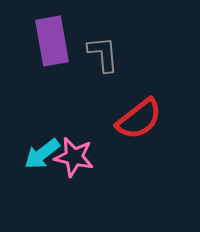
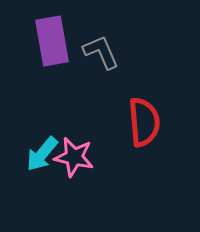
gray L-shape: moved 2 px left, 2 px up; rotated 18 degrees counterclockwise
red semicircle: moved 5 px right, 3 px down; rotated 57 degrees counterclockwise
cyan arrow: rotated 12 degrees counterclockwise
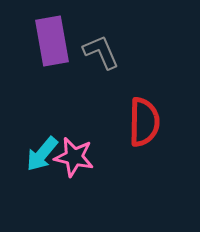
red semicircle: rotated 6 degrees clockwise
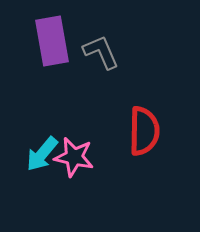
red semicircle: moved 9 px down
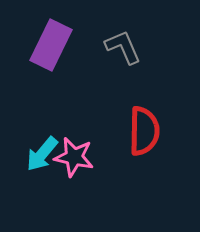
purple rectangle: moved 1 px left, 4 px down; rotated 36 degrees clockwise
gray L-shape: moved 22 px right, 5 px up
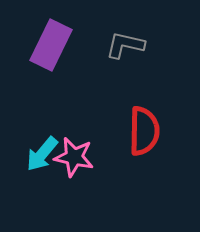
gray L-shape: moved 2 px right, 2 px up; rotated 54 degrees counterclockwise
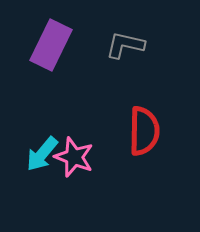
pink star: rotated 9 degrees clockwise
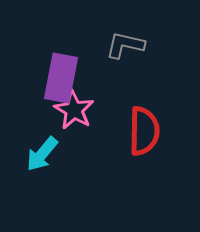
purple rectangle: moved 10 px right, 33 px down; rotated 15 degrees counterclockwise
pink star: moved 47 px up; rotated 9 degrees clockwise
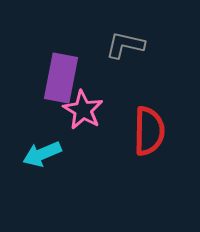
pink star: moved 9 px right
red semicircle: moved 5 px right
cyan arrow: rotated 27 degrees clockwise
